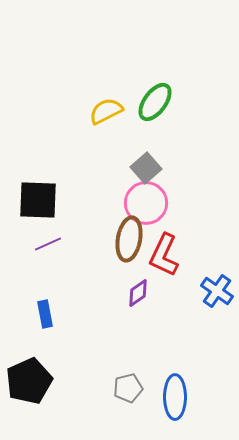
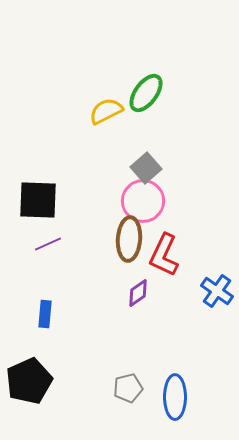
green ellipse: moved 9 px left, 9 px up
pink circle: moved 3 px left, 2 px up
brown ellipse: rotated 6 degrees counterclockwise
blue rectangle: rotated 16 degrees clockwise
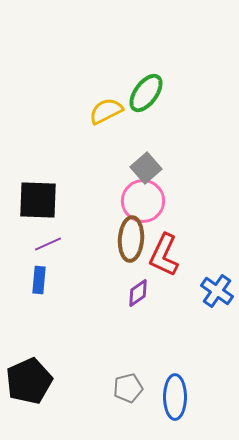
brown ellipse: moved 2 px right
blue rectangle: moved 6 px left, 34 px up
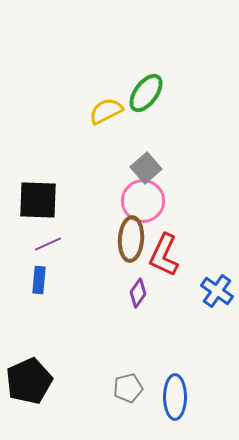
purple diamond: rotated 20 degrees counterclockwise
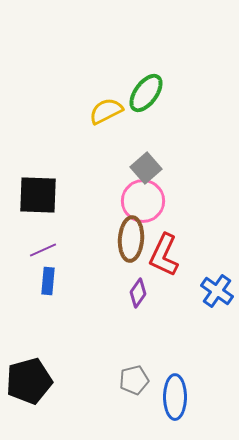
black square: moved 5 px up
purple line: moved 5 px left, 6 px down
blue rectangle: moved 9 px right, 1 px down
black pentagon: rotated 9 degrees clockwise
gray pentagon: moved 6 px right, 8 px up
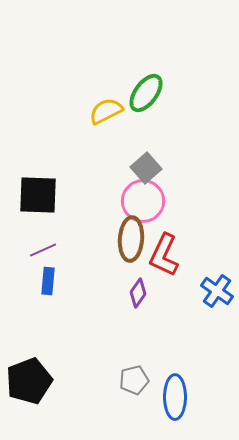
black pentagon: rotated 6 degrees counterclockwise
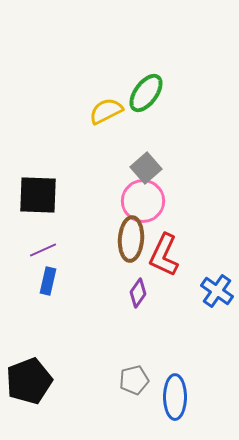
blue rectangle: rotated 8 degrees clockwise
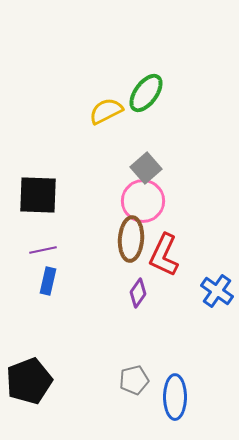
purple line: rotated 12 degrees clockwise
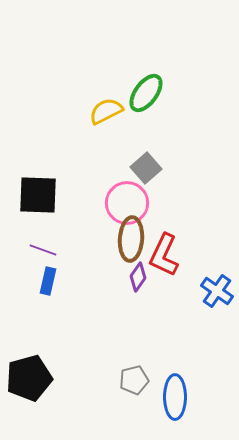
pink circle: moved 16 px left, 2 px down
purple line: rotated 32 degrees clockwise
purple diamond: moved 16 px up
black pentagon: moved 3 px up; rotated 6 degrees clockwise
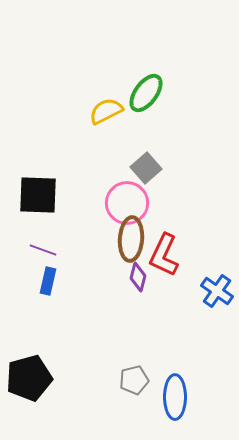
purple diamond: rotated 20 degrees counterclockwise
